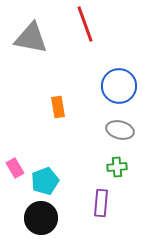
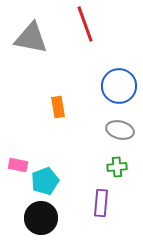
pink rectangle: moved 3 px right, 3 px up; rotated 48 degrees counterclockwise
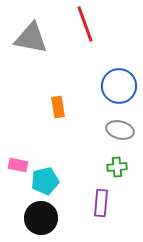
cyan pentagon: rotated 8 degrees clockwise
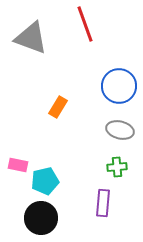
gray triangle: rotated 9 degrees clockwise
orange rectangle: rotated 40 degrees clockwise
purple rectangle: moved 2 px right
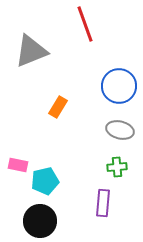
gray triangle: moved 13 px down; rotated 42 degrees counterclockwise
black circle: moved 1 px left, 3 px down
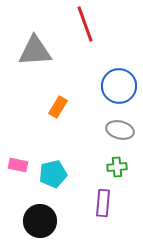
gray triangle: moved 4 px right; rotated 18 degrees clockwise
cyan pentagon: moved 8 px right, 7 px up
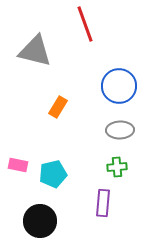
gray triangle: rotated 18 degrees clockwise
gray ellipse: rotated 16 degrees counterclockwise
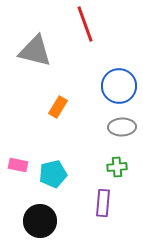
gray ellipse: moved 2 px right, 3 px up
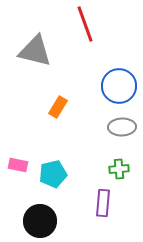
green cross: moved 2 px right, 2 px down
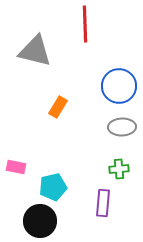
red line: rotated 18 degrees clockwise
pink rectangle: moved 2 px left, 2 px down
cyan pentagon: moved 13 px down
